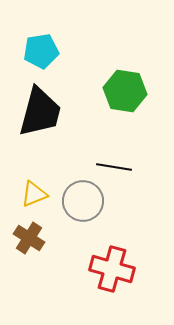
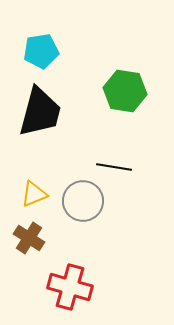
red cross: moved 42 px left, 18 px down
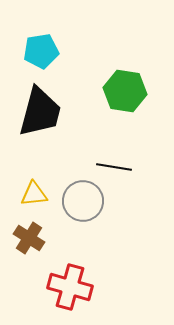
yellow triangle: rotated 16 degrees clockwise
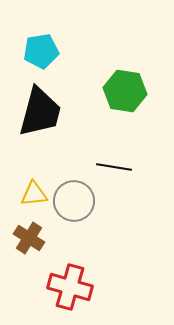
gray circle: moved 9 px left
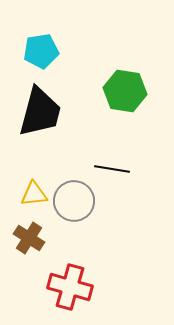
black line: moved 2 px left, 2 px down
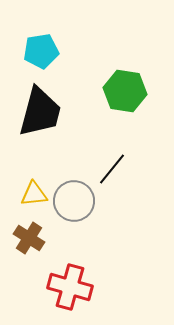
black line: rotated 60 degrees counterclockwise
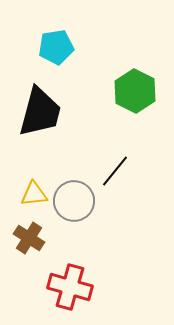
cyan pentagon: moved 15 px right, 4 px up
green hexagon: moved 10 px right; rotated 18 degrees clockwise
black line: moved 3 px right, 2 px down
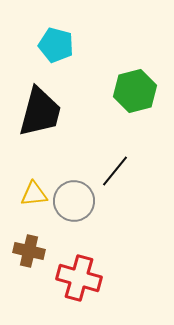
cyan pentagon: moved 2 px up; rotated 24 degrees clockwise
green hexagon: rotated 18 degrees clockwise
brown cross: moved 13 px down; rotated 20 degrees counterclockwise
red cross: moved 9 px right, 9 px up
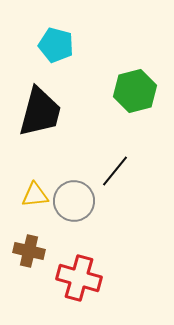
yellow triangle: moved 1 px right, 1 px down
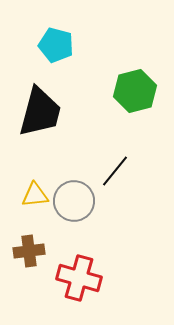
brown cross: rotated 20 degrees counterclockwise
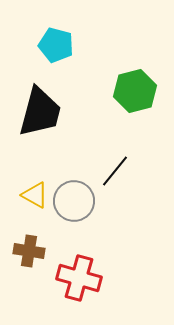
yellow triangle: rotated 36 degrees clockwise
brown cross: rotated 16 degrees clockwise
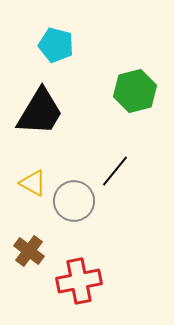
black trapezoid: rotated 16 degrees clockwise
yellow triangle: moved 2 px left, 12 px up
brown cross: rotated 28 degrees clockwise
red cross: moved 3 px down; rotated 27 degrees counterclockwise
